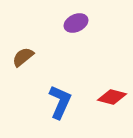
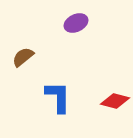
red diamond: moved 3 px right, 4 px down
blue L-shape: moved 2 px left, 5 px up; rotated 24 degrees counterclockwise
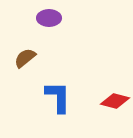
purple ellipse: moved 27 px left, 5 px up; rotated 25 degrees clockwise
brown semicircle: moved 2 px right, 1 px down
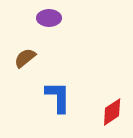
red diamond: moved 3 px left, 11 px down; rotated 48 degrees counterclockwise
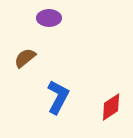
blue L-shape: rotated 28 degrees clockwise
red diamond: moved 1 px left, 5 px up
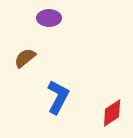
red diamond: moved 1 px right, 6 px down
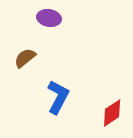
purple ellipse: rotated 10 degrees clockwise
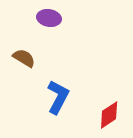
brown semicircle: moved 1 px left; rotated 70 degrees clockwise
red diamond: moved 3 px left, 2 px down
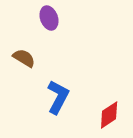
purple ellipse: rotated 60 degrees clockwise
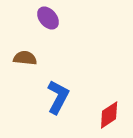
purple ellipse: moved 1 px left; rotated 20 degrees counterclockwise
brown semicircle: moved 1 px right; rotated 25 degrees counterclockwise
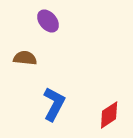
purple ellipse: moved 3 px down
blue L-shape: moved 4 px left, 7 px down
